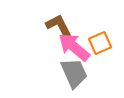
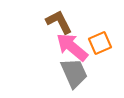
brown L-shape: moved 4 px up
pink arrow: moved 2 px left
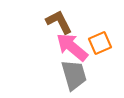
gray trapezoid: moved 2 px down; rotated 8 degrees clockwise
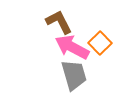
orange square: rotated 20 degrees counterclockwise
pink arrow: rotated 12 degrees counterclockwise
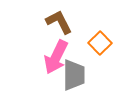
pink arrow: moved 16 px left, 10 px down; rotated 92 degrees counterclockwise
gray trapezoid: rotated 16 degrees clockwise
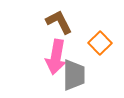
pink arrow: rotated 16 degrees counterclockwise
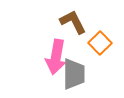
brown L-shape: moved 14 px right
gray trapezoid: moved 1 px up
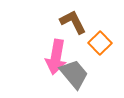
gray trapezoid: rotated 40 degrees counterclockwise
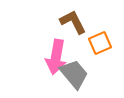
orange square: rotated 20 degrees clockwise
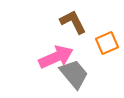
orange square: moved 7 px right
pink arrow: rotated 124 degrees counterclockwise
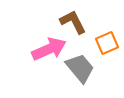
pink arrow: moved 7 px left, 8 px up
gray trapezoid: moved 6 px right, 6 px up
